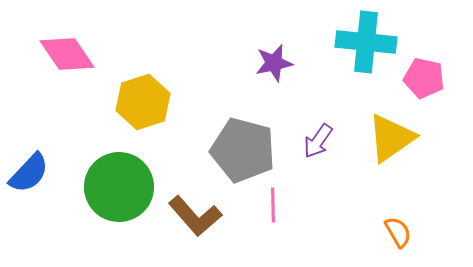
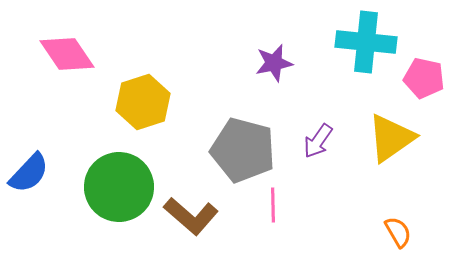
brown L-shape: moved 4 px left; rotated 8 degrees counterclockwise
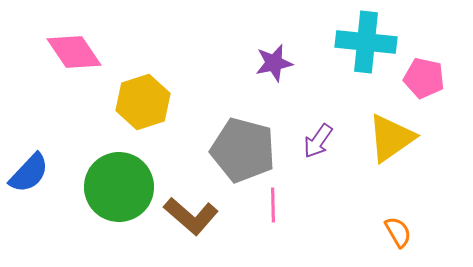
pink diamond: moved 7 px right, 2 px up
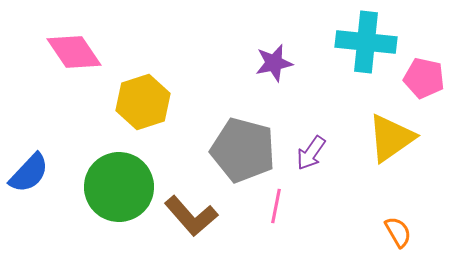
purple arrow: moved 7 px left, 12 px down
pink line: moved 3 px right, 1 px down; rotated 12 degrees clockwise
brown L-shape: rotated 8 degrees clockwise
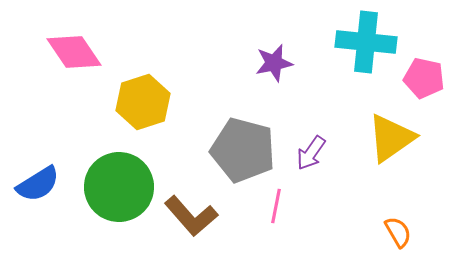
blue semicircle: moved 9 px right, 11 px down; rotated 15 degrees clockwise
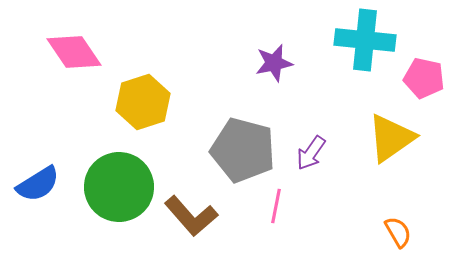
cyan cross: moved 1 px left, 2 px up
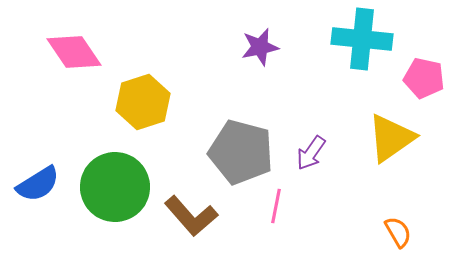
cyan cross: moved 3 px left, 1 px up
purple star: moved 14 px left, 16 px up
gray pentagon: moved 2 px left, 2 px down
green circle: moved 4 px left
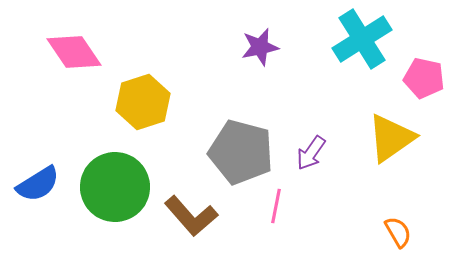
cyan cross: rotated 38 degrees counterclockwise
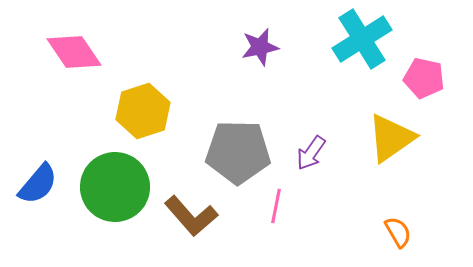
yellow hexagon: moved 9 px down
gray pentagon: moved 3 px left; rotated 14 degrees counterclockwise
blue semicircle: rotated 18 degrees counterclockwise
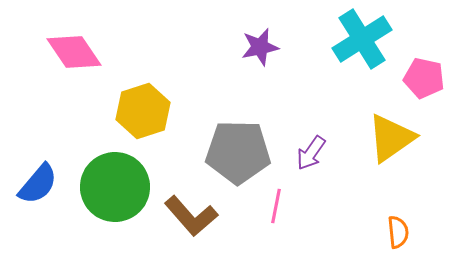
orange semicircle: rotated 24 degrees clockwise
